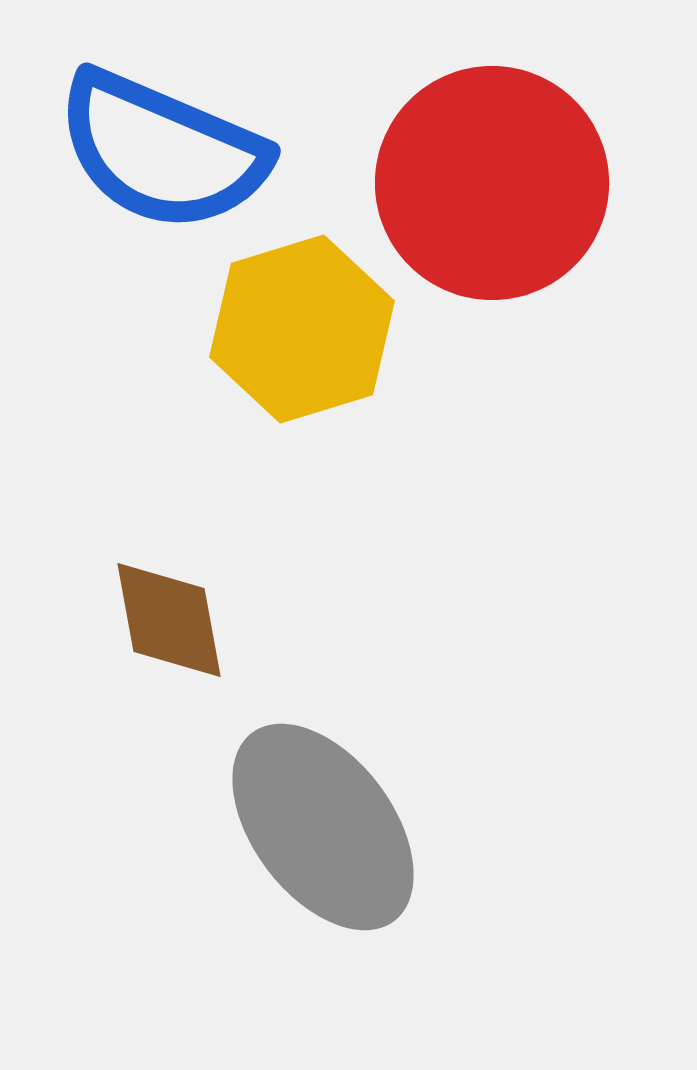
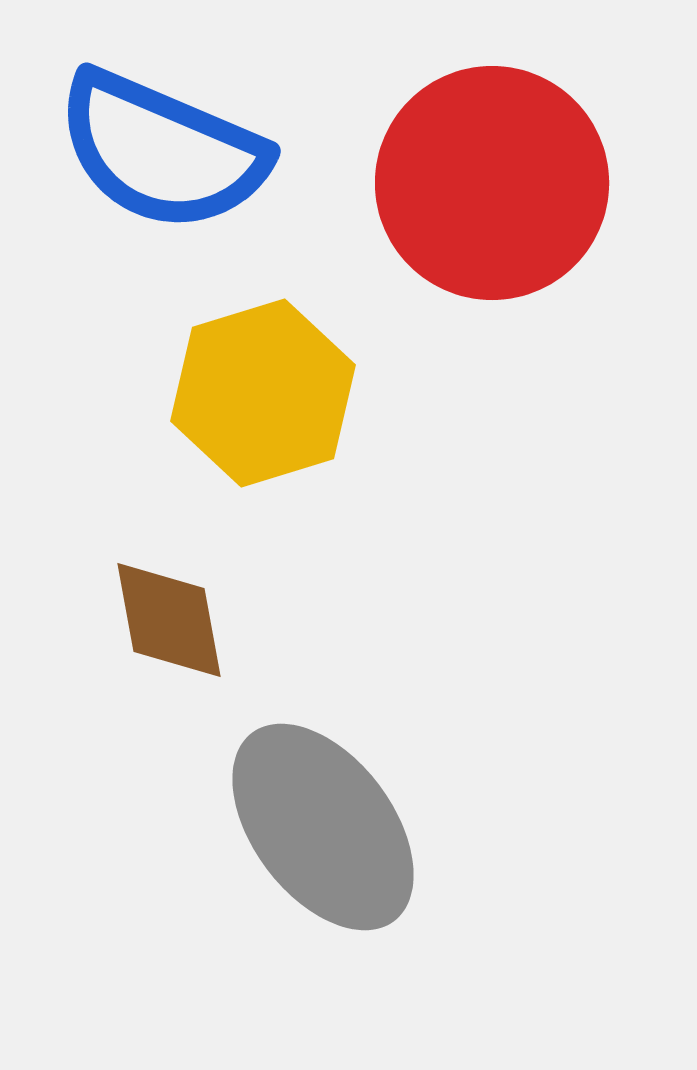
yellow hexagon: moved 39 px left, 64 px down
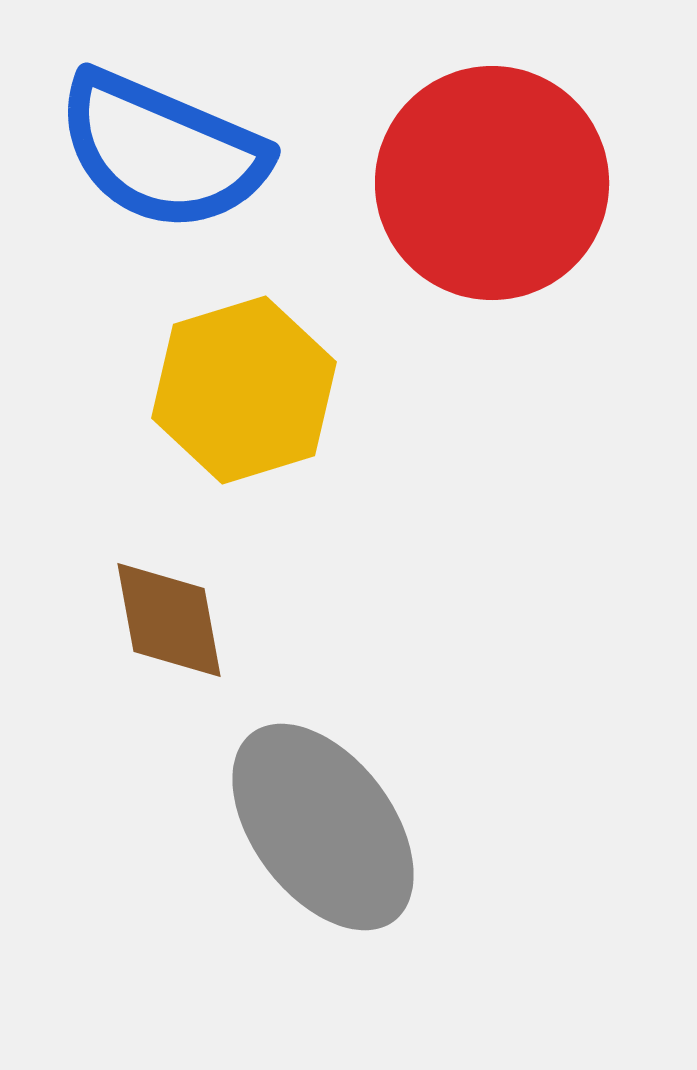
yellow hexagon: moved 19 px left, 3 px up
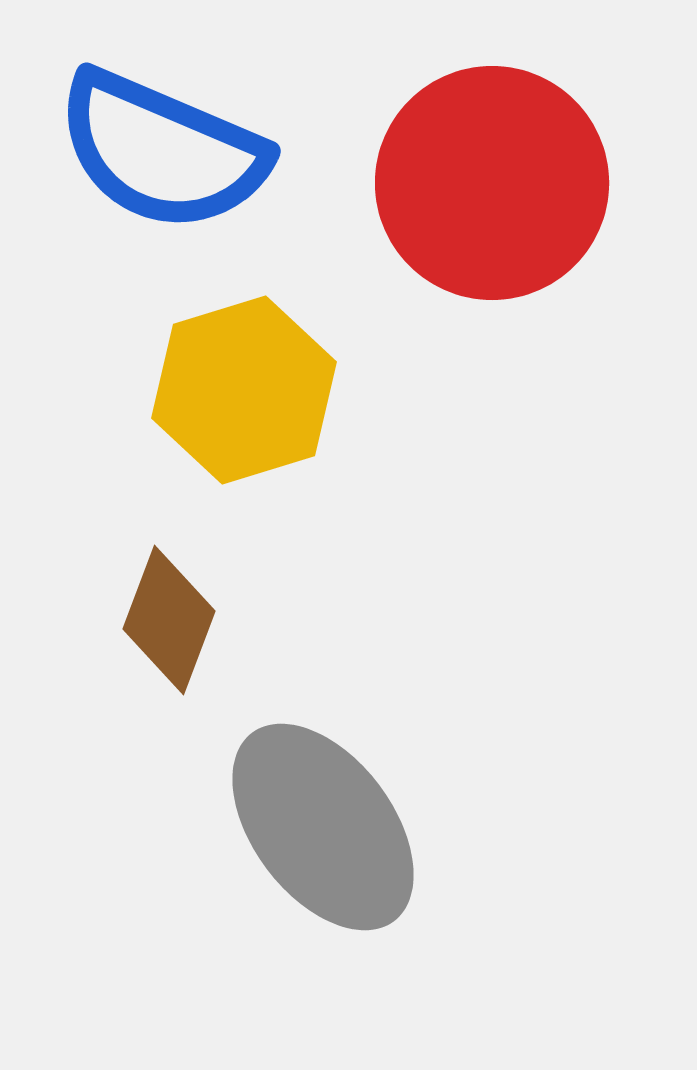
brown diamond: rotated 31 degrees clockwise
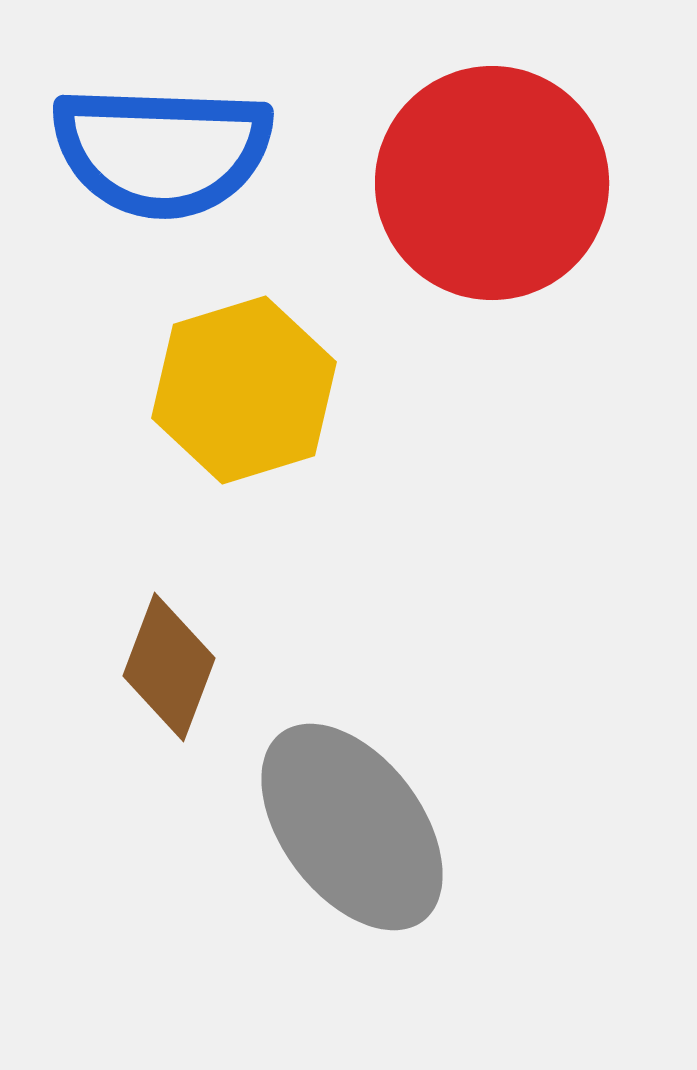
blue semicircle: rotated 21 degrees counterclockwise
brown diamond: moved 47 px down
gray ellipse: moved 29 px right
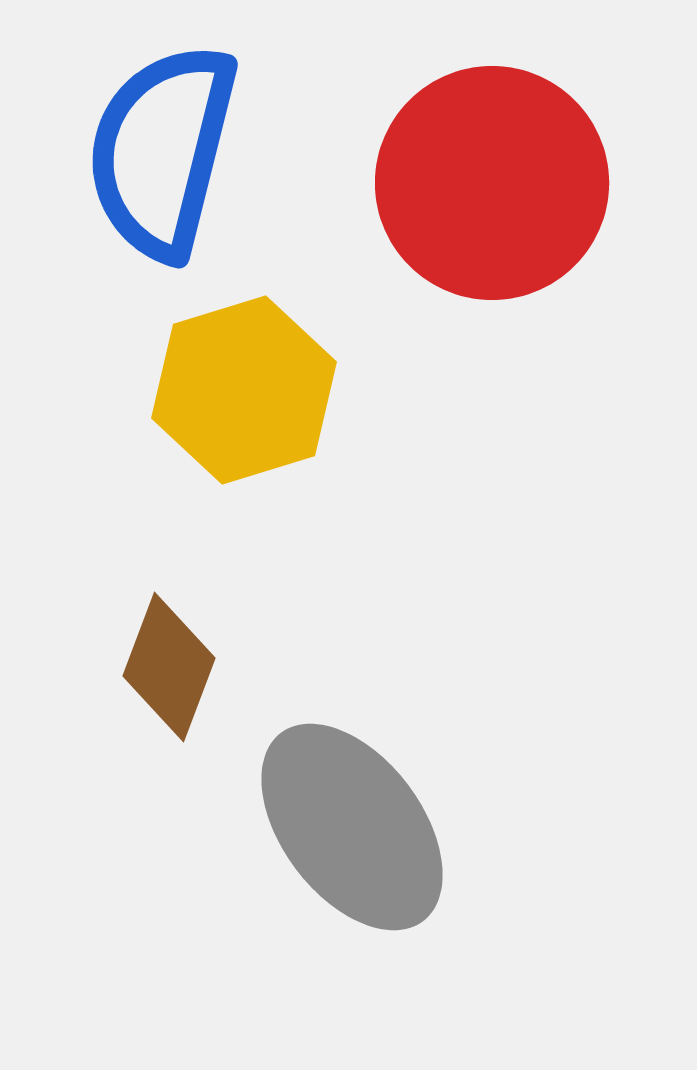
blue semicircle: rotated 102 degrees clockwise
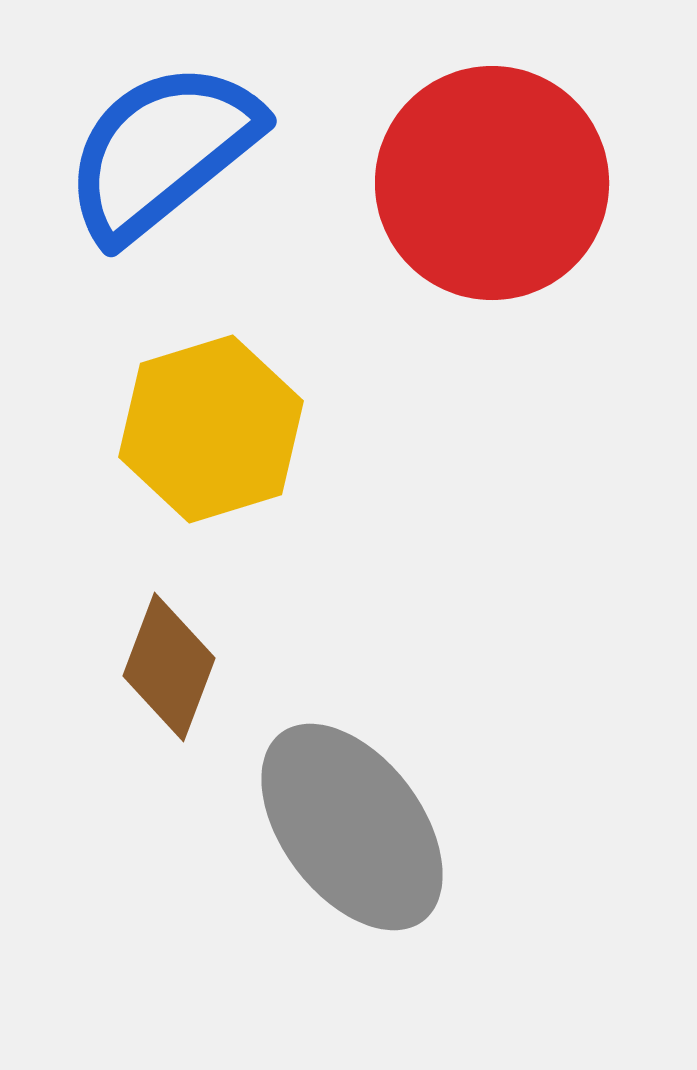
blue semicircle: rotated 37 degrees clockwise
yellow hexagon: moved 33 px left, 39 px down
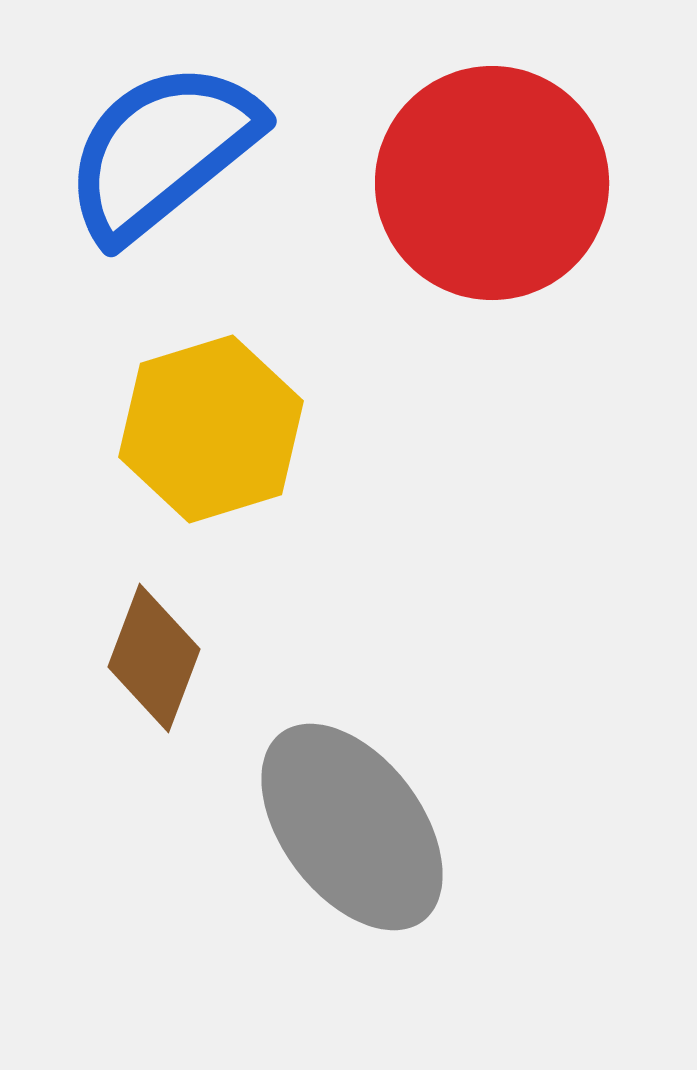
brown diamond: moved 15 px left, 9 px up
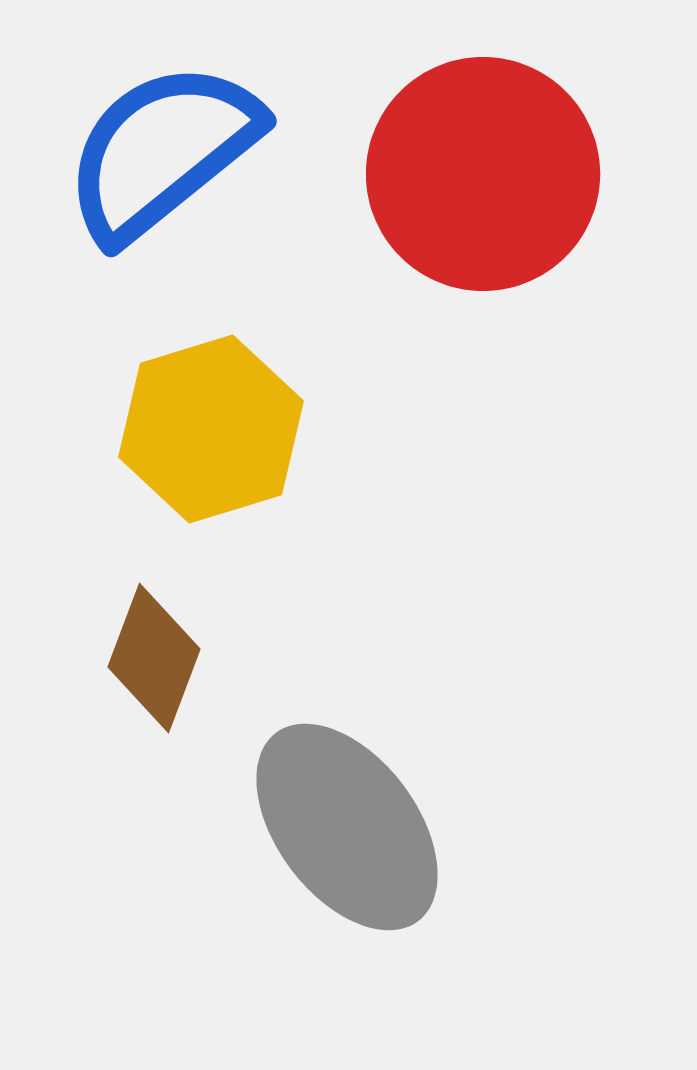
red circle: moved 9 px left, 9 px up
gray ellipse: moved 5 px left
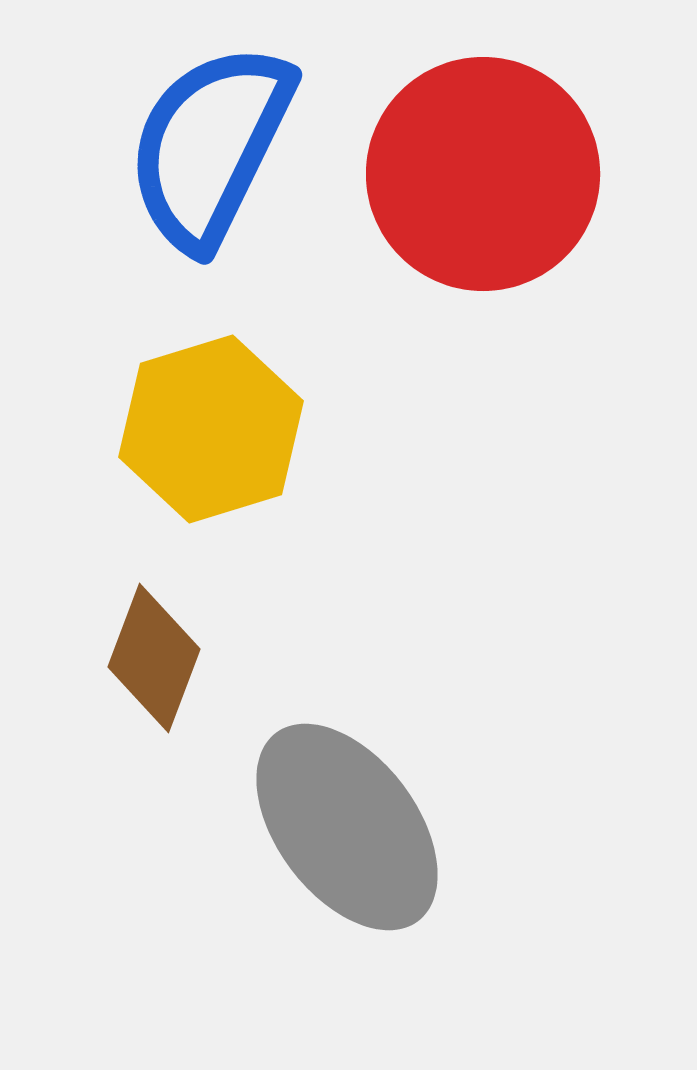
blue semicircle: moved 48 px right, 5 px up; rotated 25 degrees counterclockwise
